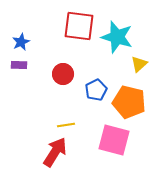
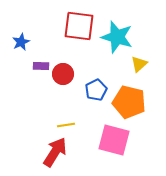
purple rectangle: moved 22 px right, 1 px down
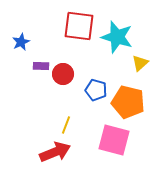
yellow triangle: moved 1 px right, 1 px up
blue pentagon: rotated 30 degrees counterclockwise
orange pentagon: moved 1 px left
yellow line: rotated 60 degrees counterclockwise
red arrow: rotated 36 degrees clockwise
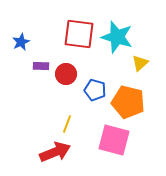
red square: moved 8 px down
red circle: moved 3 px right
blue pentagon: moved 1 px left
yellow line: moved 1 px right, 1 px up
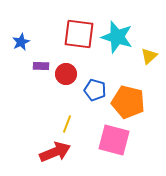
yellow triangle: moved 9 px right, 7 px up
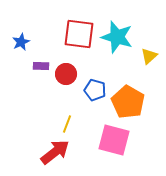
orange pentagon: rotated 16 degrees clockwise
red arrow: rotated 16 degrees counterclockwise
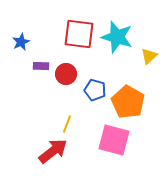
red arrow: moved 2 px left, 1 px up
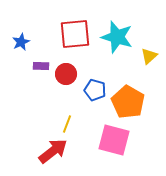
red square: moved 4 px left; rotated 12 degrees counterclockwise
